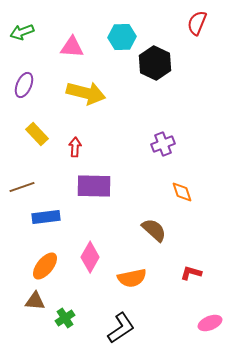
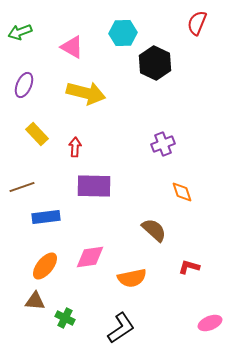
green arrow: moved 2 px left
cyan hexagon: moved 1 px right, 4 px up
pink triangle: rotated 25 degrees clockwise
pink diamond: rotated 52 degrees clockwise
red L-shape: moved 2 px left, 6 px up
green cross: rotated 30 degrees counterclockwise
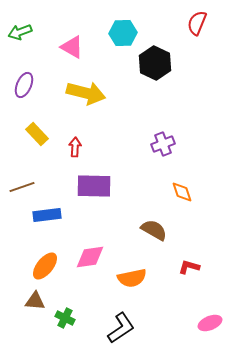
blue rectangle: moved 1 px right, 2 px up
brown semicircle: rotated 12 degrees counterclockwise
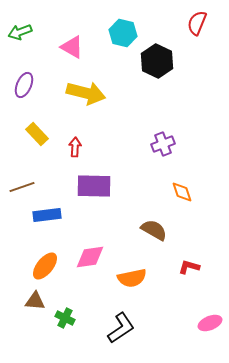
cyan hexagon: rotated 16 degrees clockwise
black hexagon: moved 2 px right, 2 px up
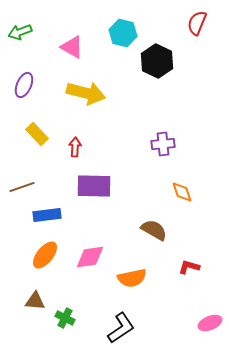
purple cross: rotated 15 degrees clockwise
orange ellipse: moved 11 px up
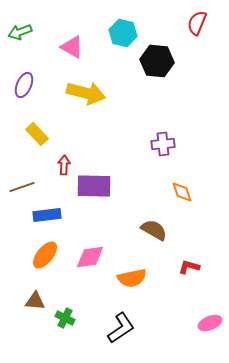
black hexagon: rotated 20 degrees counterclockwise
red arrow: moved 11 px left, 18 px down
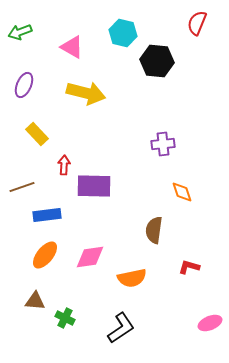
brown semicircle: rotated 112 degrees counterclockwise
